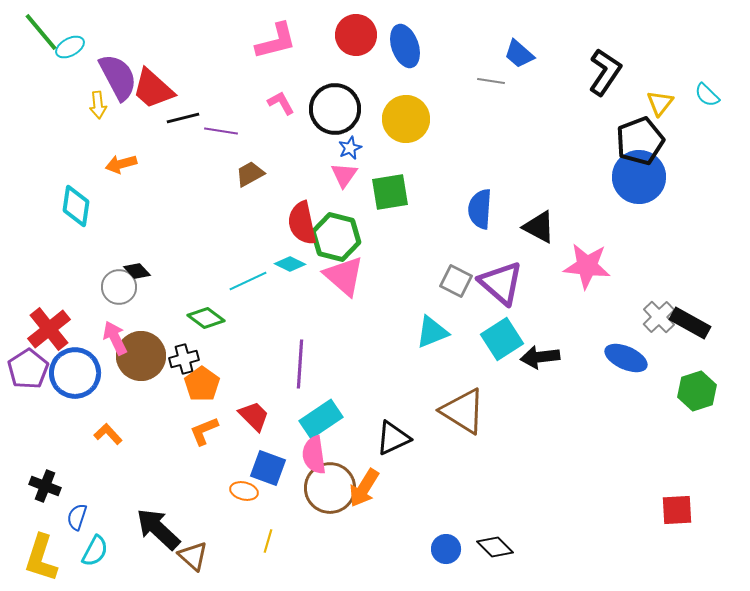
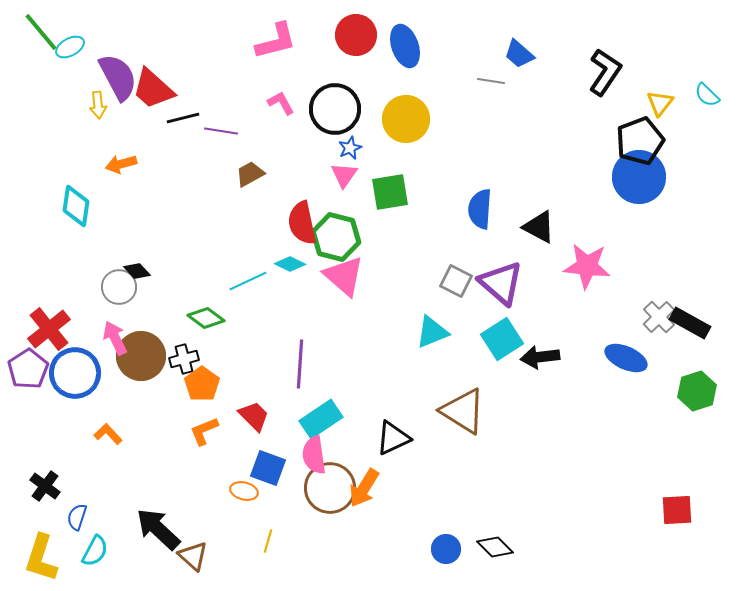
black cross at (45, 486): rotated 16 degrees clockwise
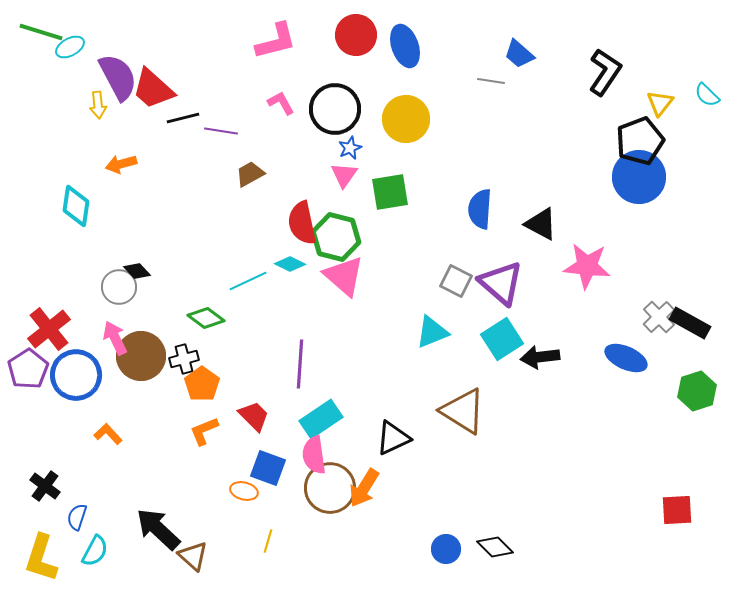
green line at (41, 32): rotated 33 degrees counterclockwise
black triangle at (539, 227): moved 2 px right, 3 px up
blue circle at (75, 373): moved 1 px right, 2 px down
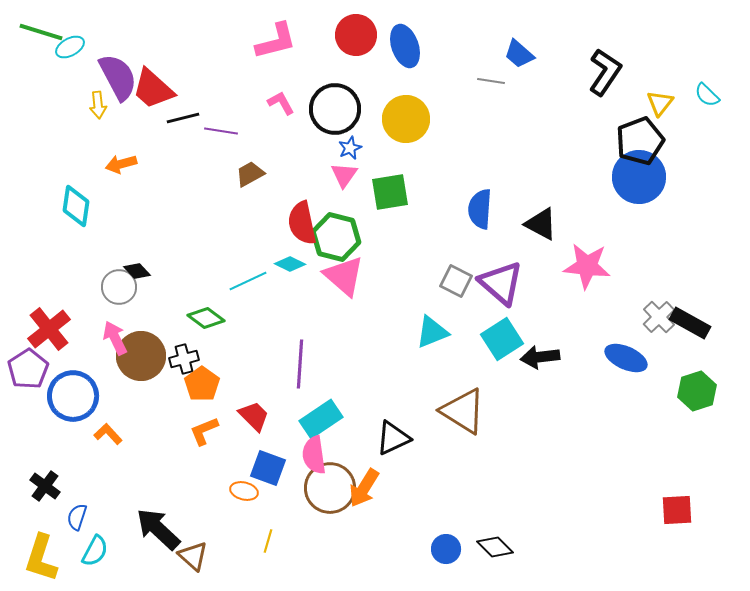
blue circle at (76, 375): moved 3 px left, 21 px down
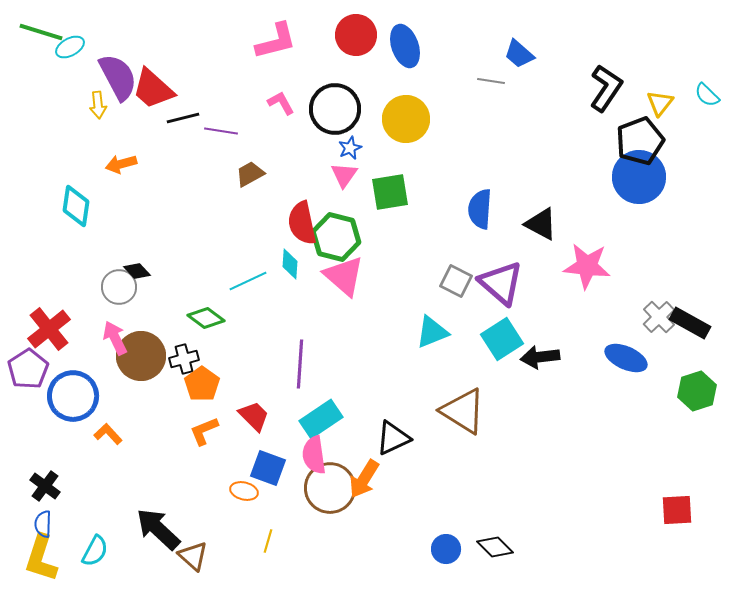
black L-shape at (605, 72): moved 1 px right, 16 px down
cyan diamond at (290, 264): rotated 68 degrees clockwise
orange arrow at (364, 488): moved 9 px up
blue semicircle at (77, 517): moved 34 px left, 7 px down; rotated 16 degrees counterclockwise
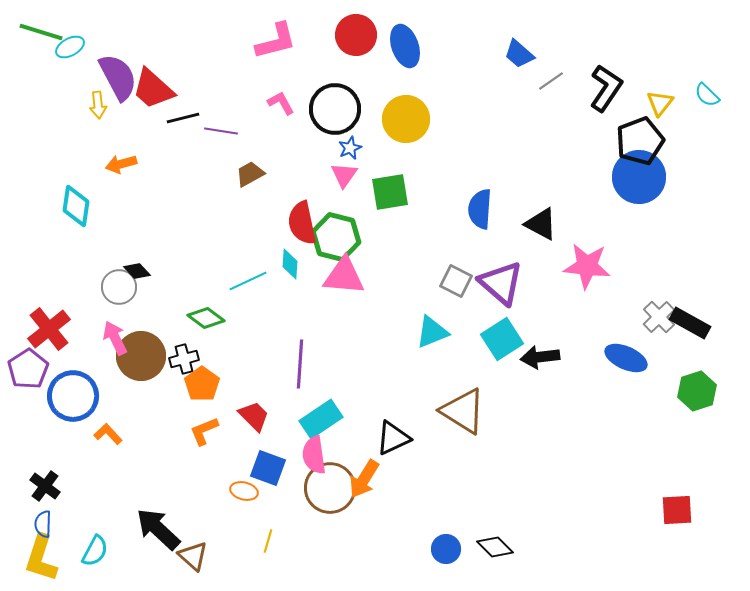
gray line at (491, 81): moved 60 px right; rotated 44 degrees counterclockwise
pink triangle at (344, 276): rotated 36 degrees counterclockwise
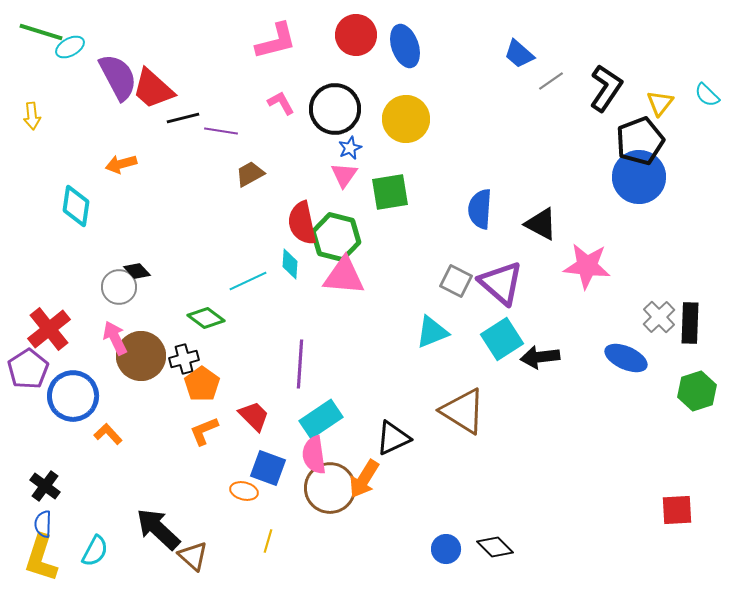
yellow arrow at (98, 105): moved 66 px left, 11 px down
black rectangle at (690, 323): rotated 63 degrees clockwise
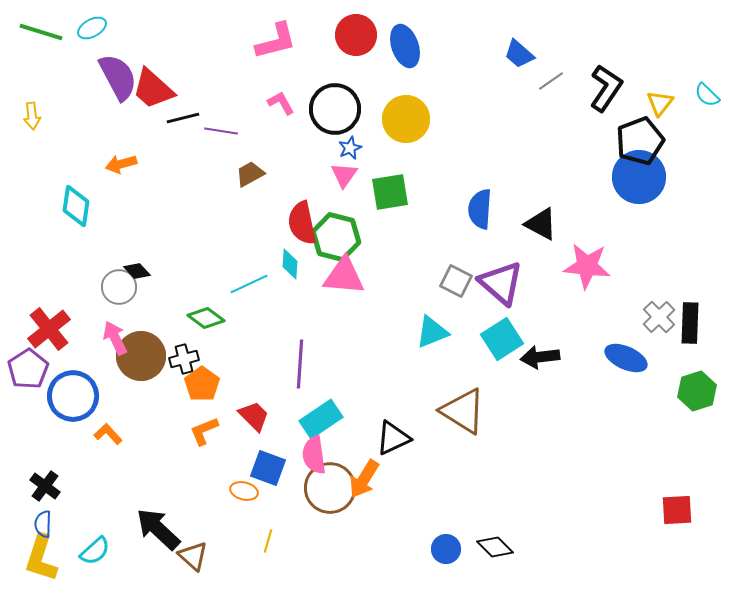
cyan ellipse at (70, 47): moved 22 px right, 19 px up
cyan line at (248, 281): moved 1 px right, 3 px down
cyan semicircle at (95, 551): rotated 20 degrees clockwise
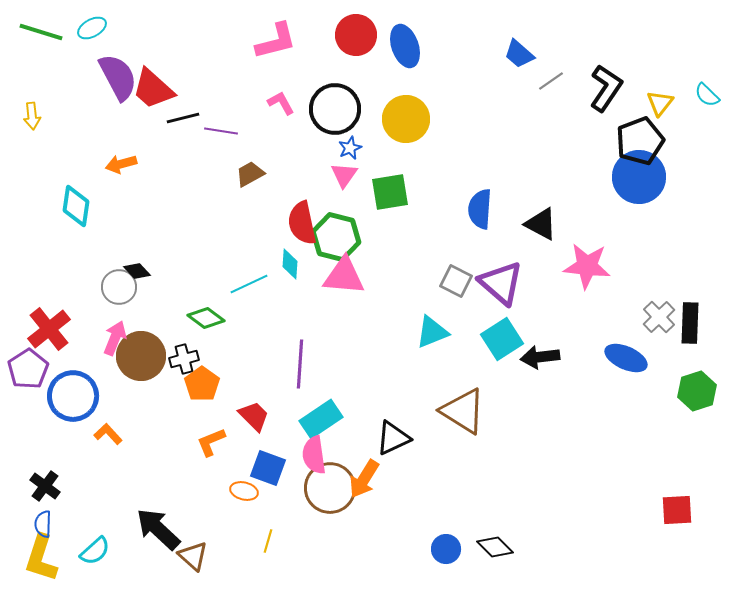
pink arrow at (115, 338): rotated 48 degrees clockwise
orange L-shape at (204, 431): moved 7 px right, 11 px down
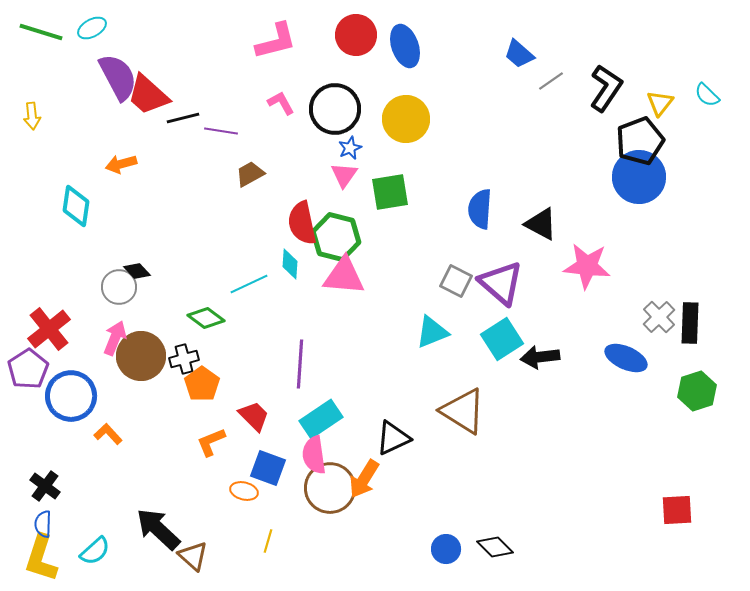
red trapezoid at (153, 89): moved 5 px left, 6 px down
blue circle at (73, 396): moved 2 px left
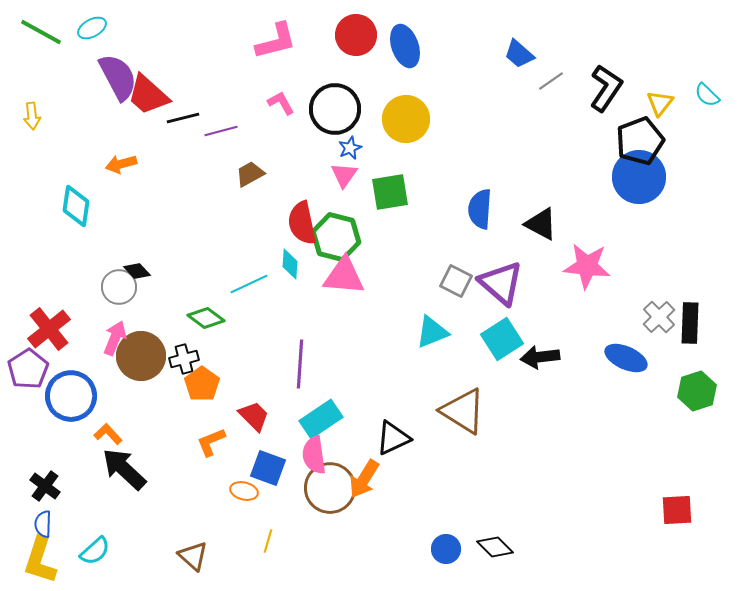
green line at (41, 32): rotated 12 degrees clockwise
purple line at (221, 131): rotated 24 degrees counterclockwise
black arrow at (158, 529): moved 34 px left, 60 px up
yellow L-shape at (41, 558): moved 1 px left, 2 px down
